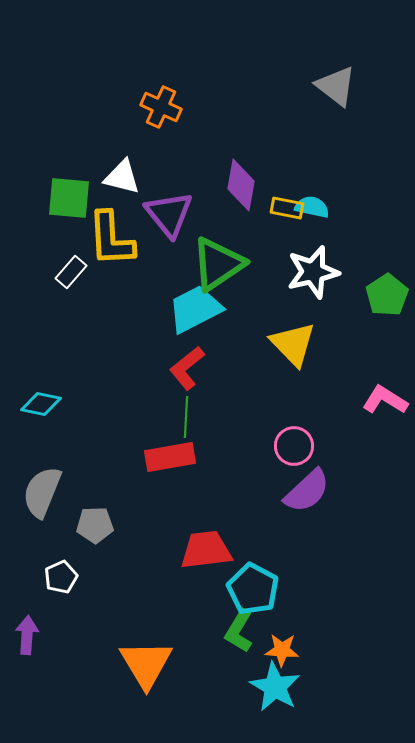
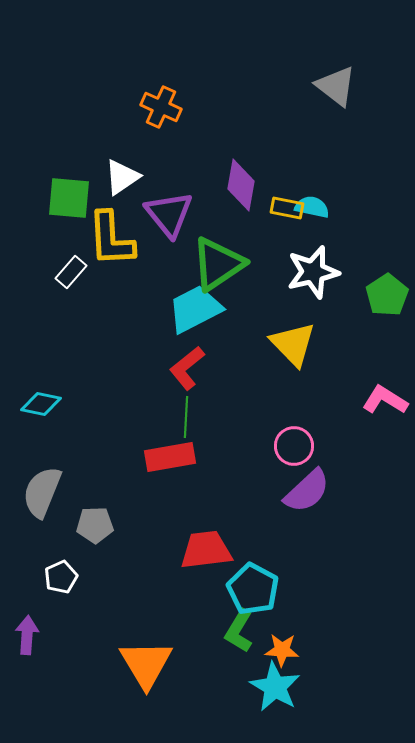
white triangle: rotated 48 degrees counterclockwise
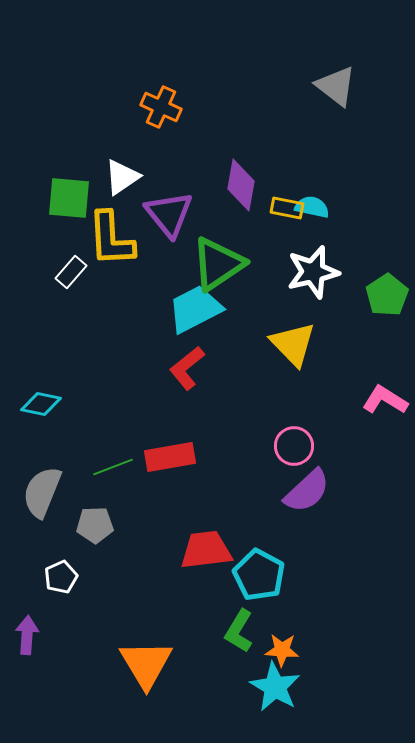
green line: moved 73 px left, 50 px down; rotated 66 degrees clockwise
cyan pentagon: moved 6 px right, 14 px up
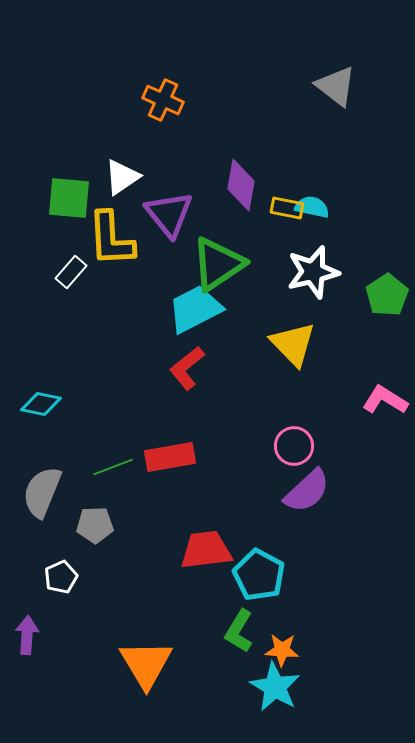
orange cross: moved 2 px right, 7 px up
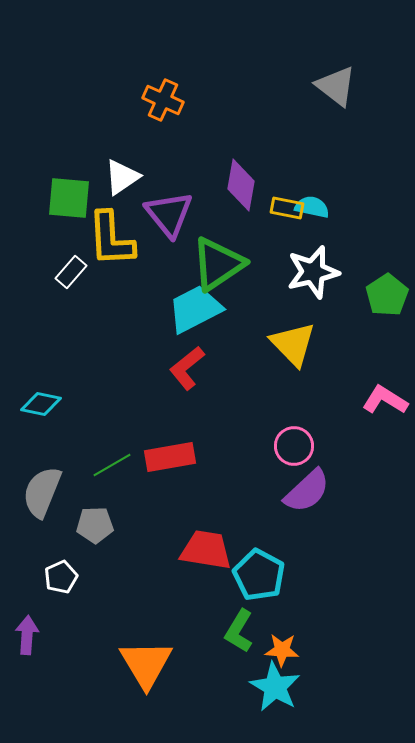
green line: moved 1 px left, 2 px up; rotated 9 degrees counterclockwise
red trapezoid: rotated 16 degrees clockwise
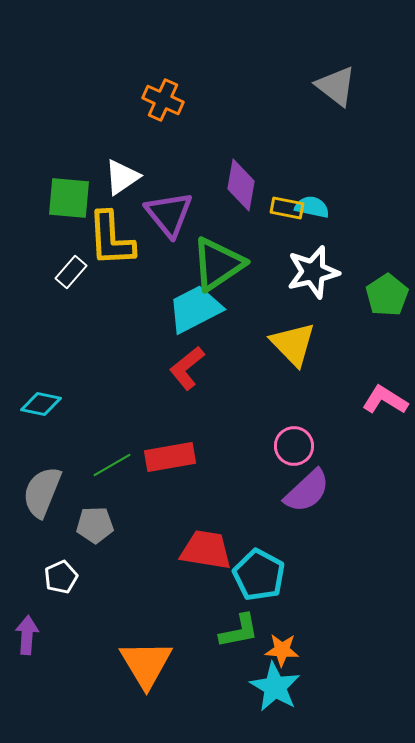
green L-shape: rotated 132 degrees counterclockwise
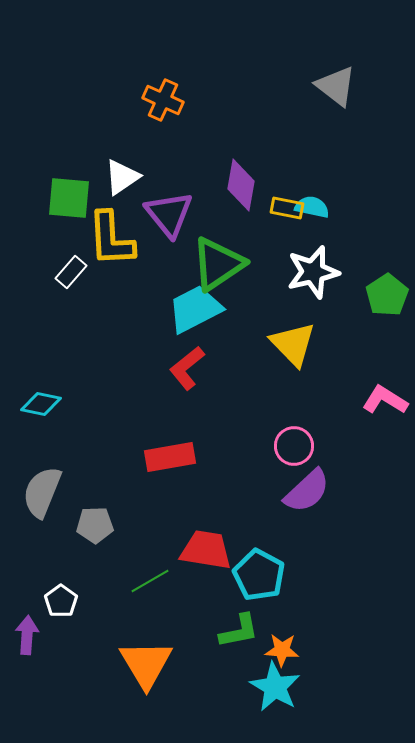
green line: moved 38 px right, 116 px down
white pentagon: moved 24 px down; rotated 12 degrees counterclockwise
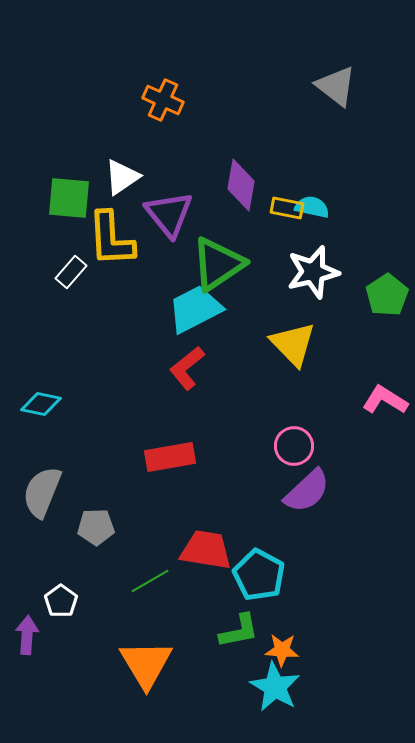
gray pentagon: moved 1 px right, 2 px down
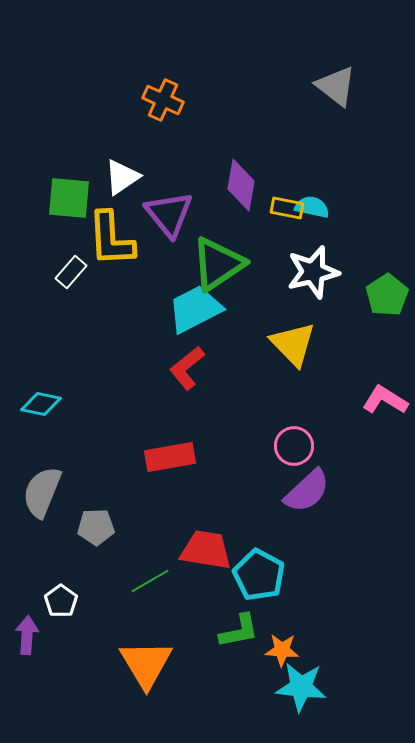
cyan star: moved 26 px right; rotated 24 degrees counterclockwise
